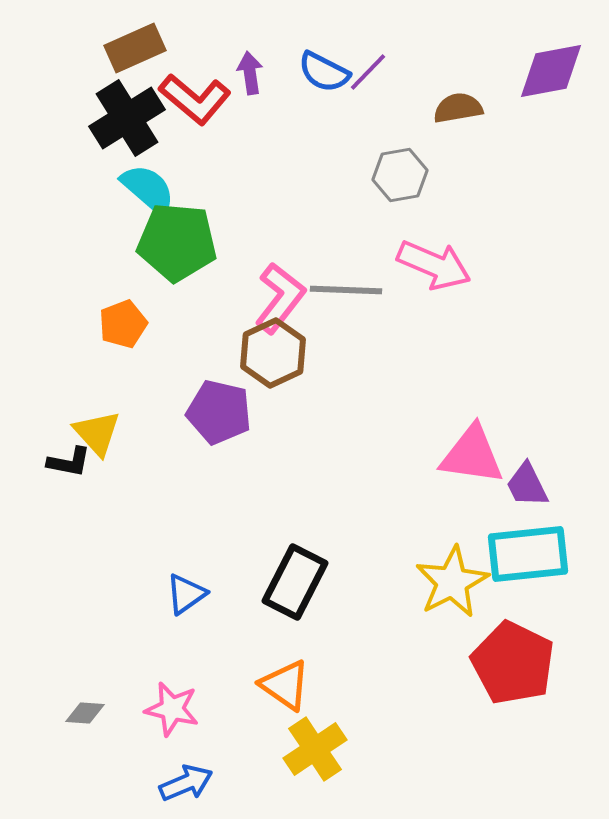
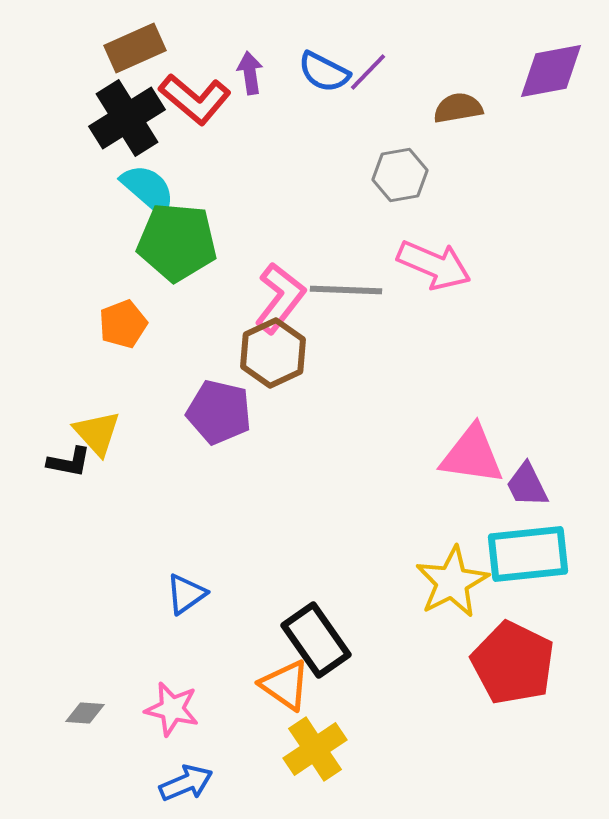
black rectangle: moved 21 px right, 58 px down; rotated 62 degrees counterclockwise
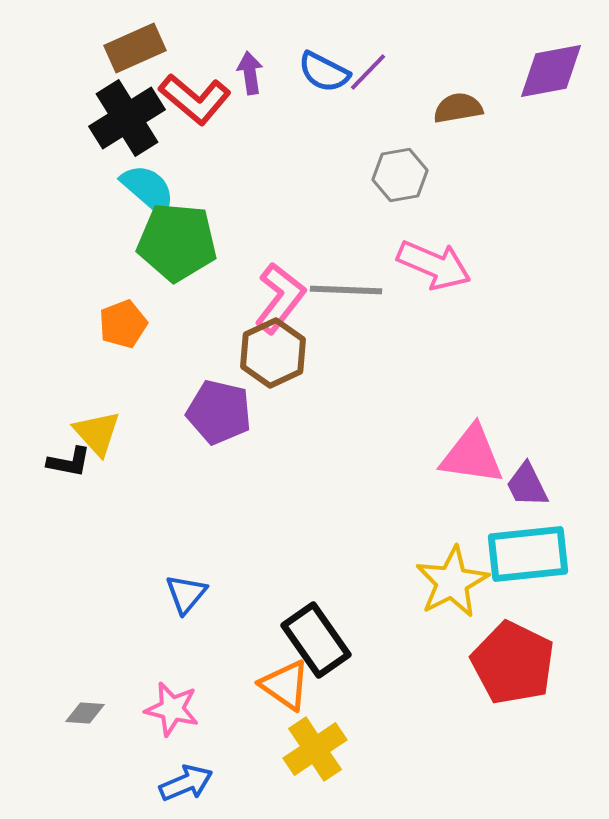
blue triangle: rotated 15 degrees counterclockwise
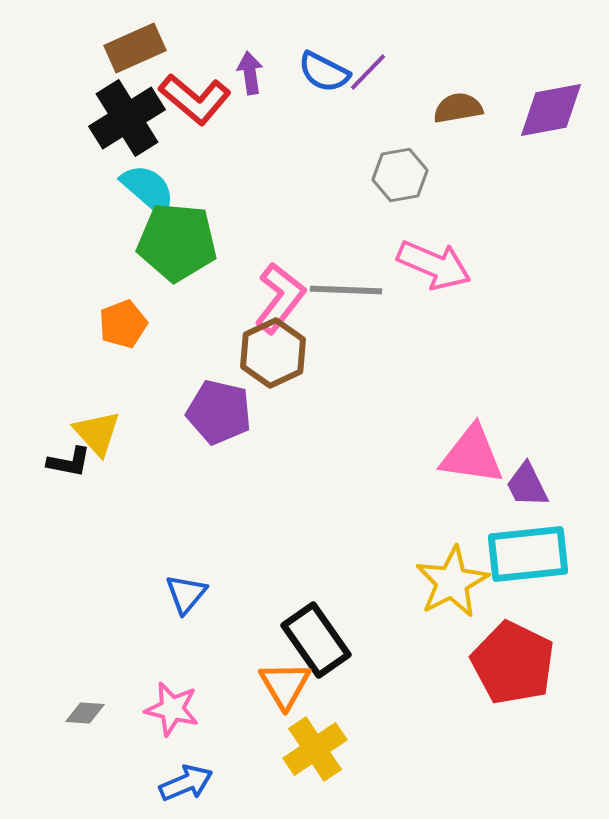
purple diamond: moved 39 px down
orange triangle: rotated 24 degrees clockwise
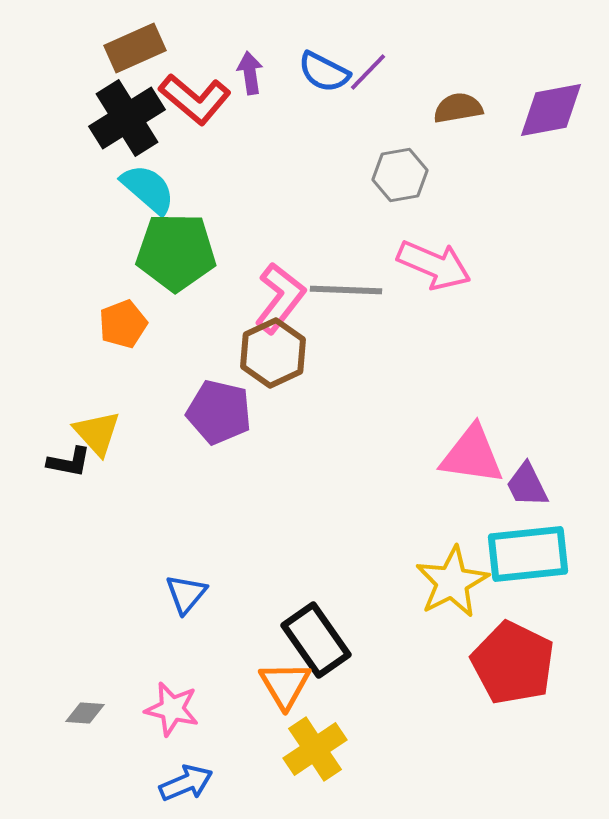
green pentagon: moved 1 px left, 10 px down; rotated 4 degrees counterclockwise
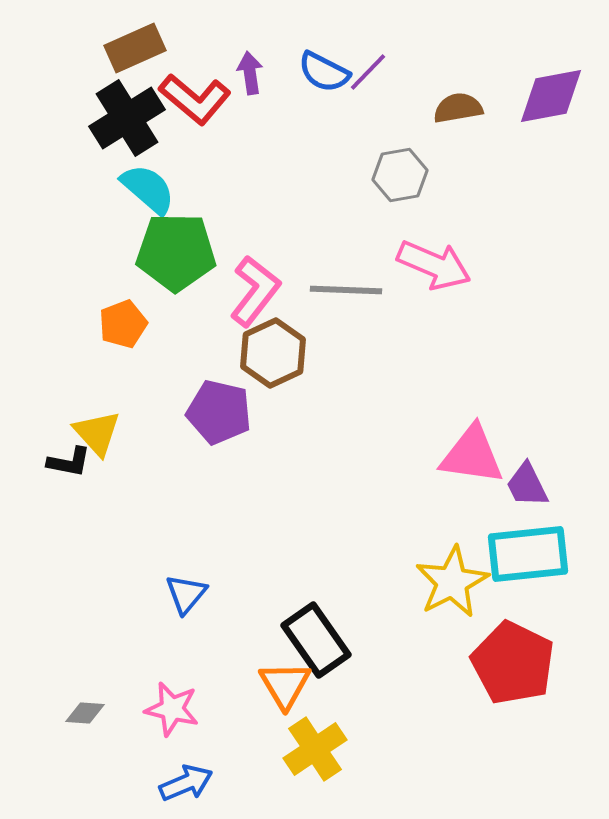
purple diamond: moved 14 px up
pink L-shape: moved 25 px left, 7 px up
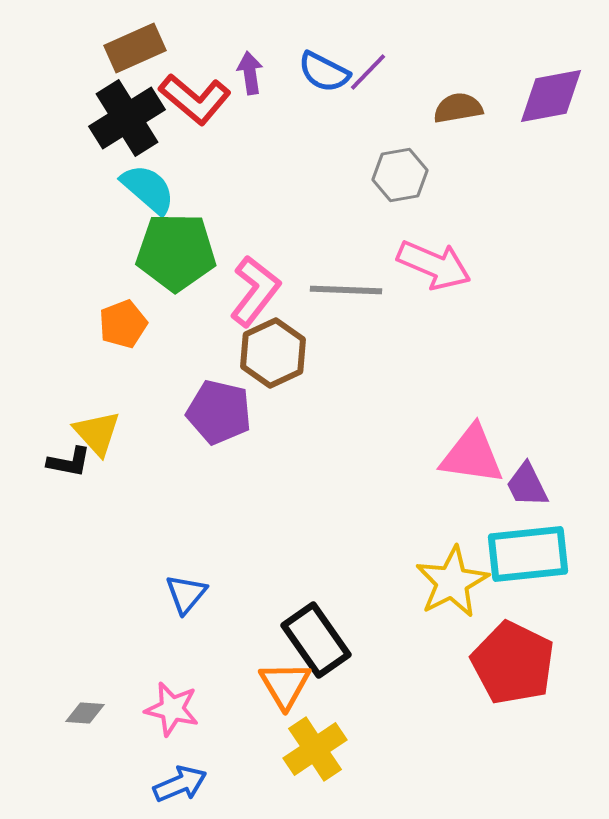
blue arrow: moved 6 px left, 1 px down
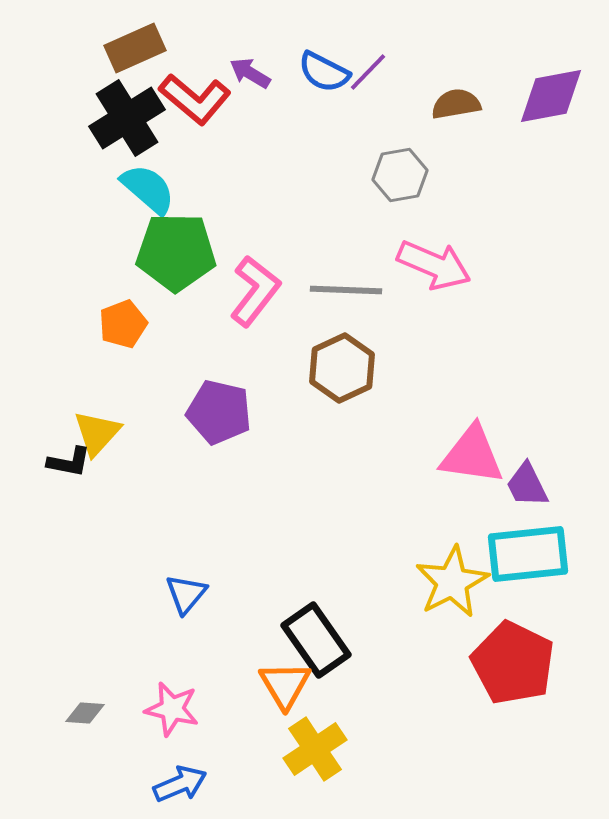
purple arrow: rotated 51 degrees counterclockwise
brown semicircle: moved 2 px left, 4 px up
brown hexagon: moved 69 px right, 15 px down
yellow triangle: rotated 24 degrees clockwise
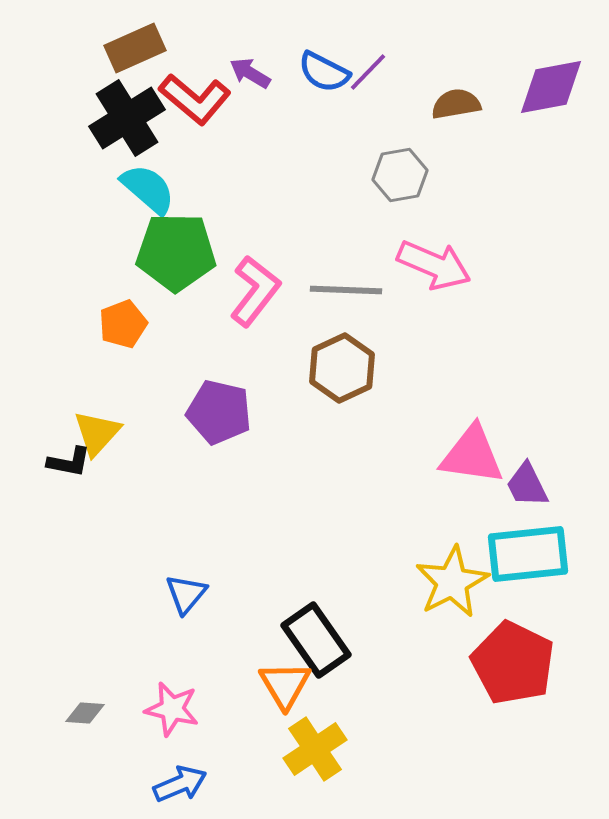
purple diamond: moved 9 px up
